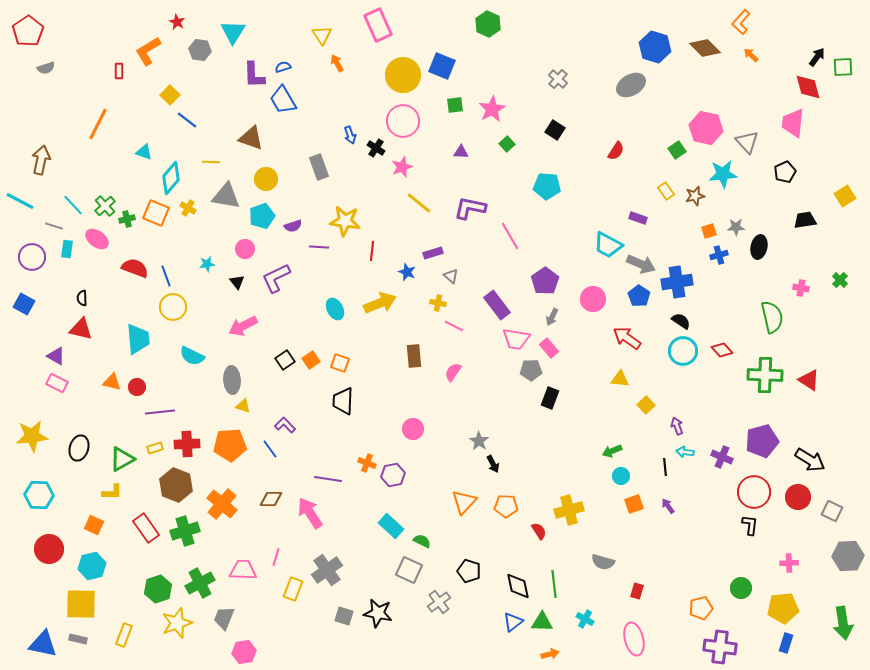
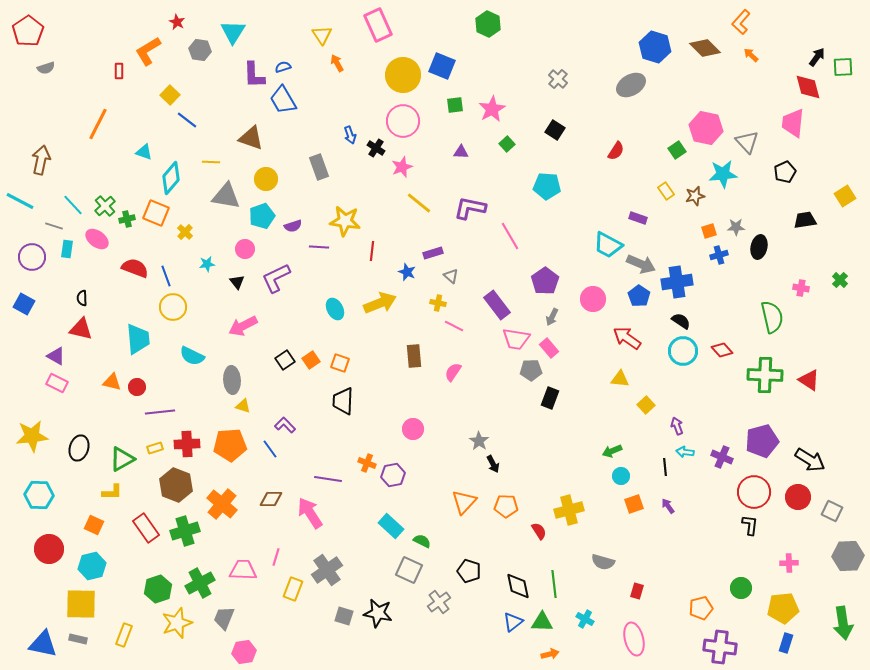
yellow cross at (188, 208): moved 3 px left, 24 px down; rotated 14 degrees clockwise
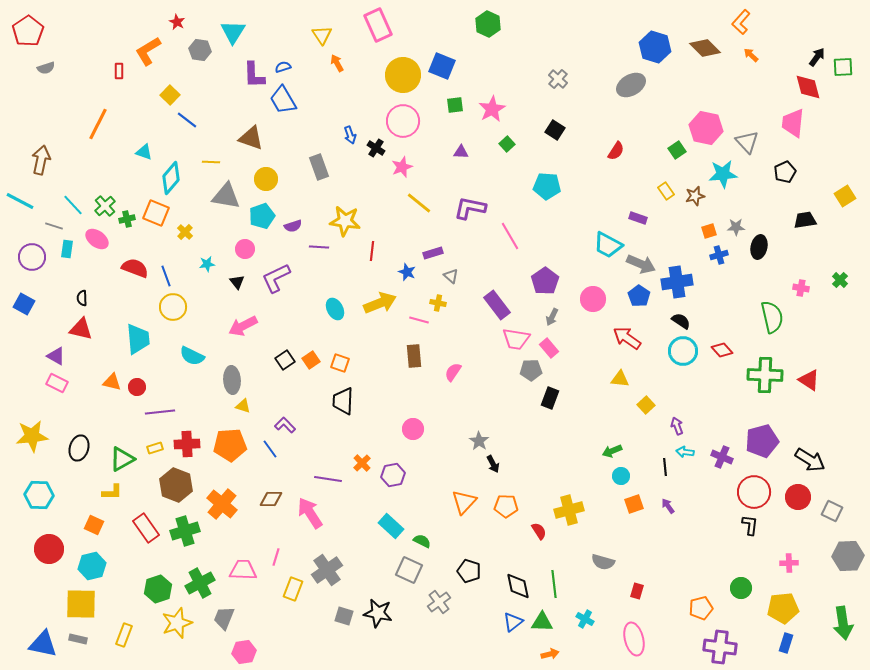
pink line at (454, 326): moved 35 px left, 6 px up; rotated 12 degrees counterclockwise
orange cross at (367, 463): moved 5 px left; rotated 24 degrees clockwise
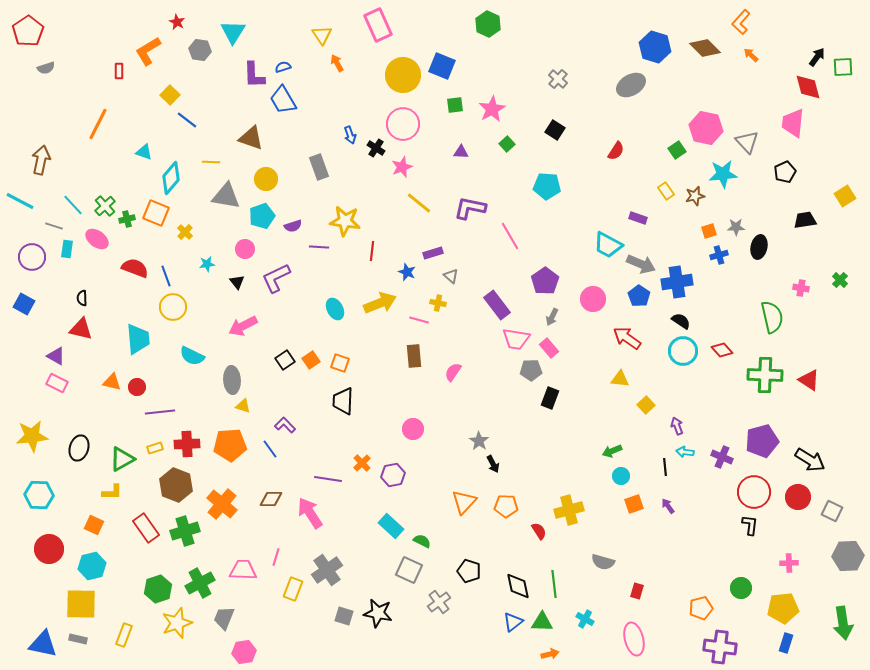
pink circle at (403, 121): moved 3 px down
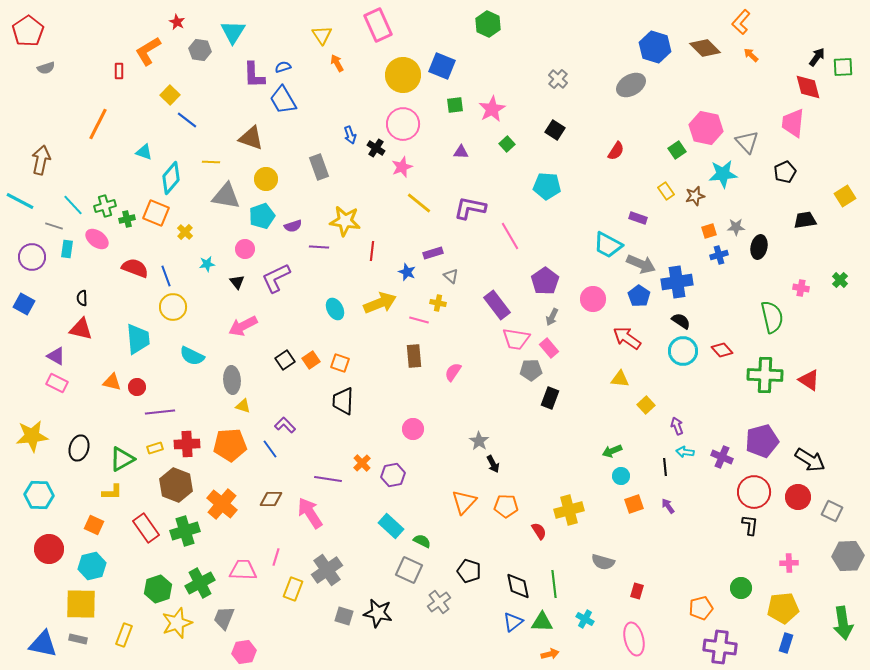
green cross at (105, 206): rotated 25 degrees clockwise
